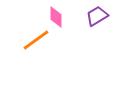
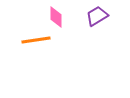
orange line: rotated 28 degrees clockwise
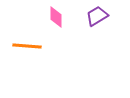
orange line: moved 9 px left, 6 px down; rotated 12 degrees clockwise
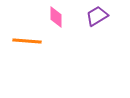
orange line: moved 5 px up
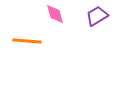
pink diamond: moved 1 px left, 3 px up; rotated 15 degrees counterclockwise
